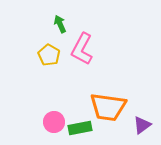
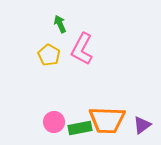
orange trapezoid: moved 1 px left, 13 px down; rotated 6 degrees counterclockwise
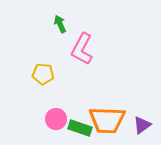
yellow pentagon: moved 6 px left, 19 px down; rotated 25 degrees counterclockwise
pink circle: moved 2 px right, 3 px up
green rectangle: rotated 30 degrees clockwise
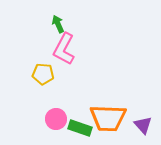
green arrow: moved 2 px left
pink L-shape: moved 18 px left
orange trapezoid: moved 1 px right, 2 px up
purple triangle: moved 1 px right; rotated 36 degrees counterclockwise
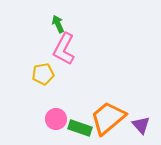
yellow pentagon: rotated 15 degrees counterclockwise
orange trapezoid: rotated 138 degrees clockwise
purple triangle: moved 2 px left
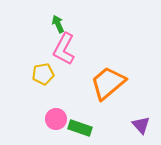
orange trapezoid: moved 35 px up
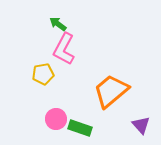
green arrow: rotated 30 degrees counterclockwise
orange trapezoid: moved 3 px right, 8 px down
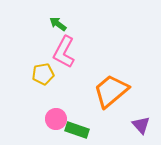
pink L-shape: moved 3 px down
green rectangle: moved 3 px left, 2 px down
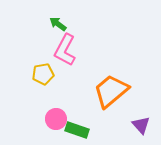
pink L-shape: moved 1 px right, 2 px up
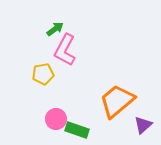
green arrow: moved 3 px left, 5 px down; rotated 108 degrees clockwise
orange trapezoid: moved 6 px right, 10 px down
purple triangle: moved 2 px right; rotated 30 degrees clockwise
